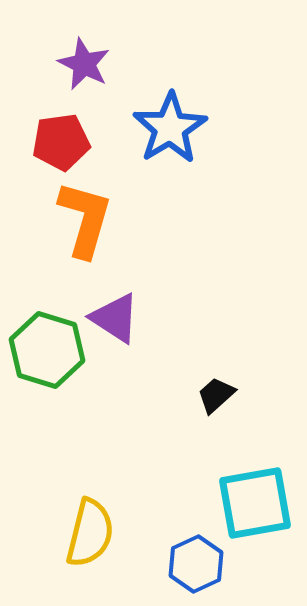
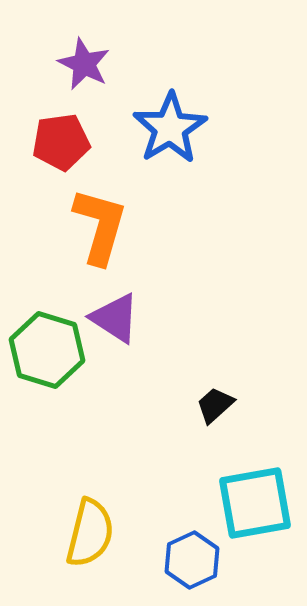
orange L-shape: moved 15 px right, 7 px down
black trapezoid: moved 1 px left, 10 px down
blue hexagon: moved 4 px left, 4 px up
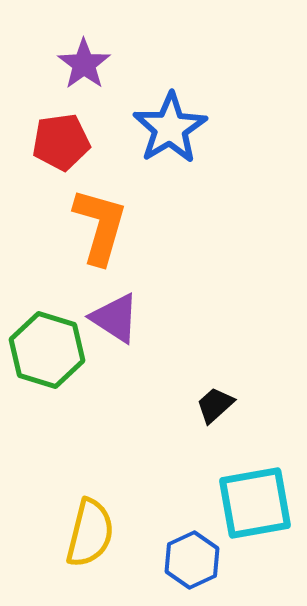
purple star: rotated 10 degrees clockwise
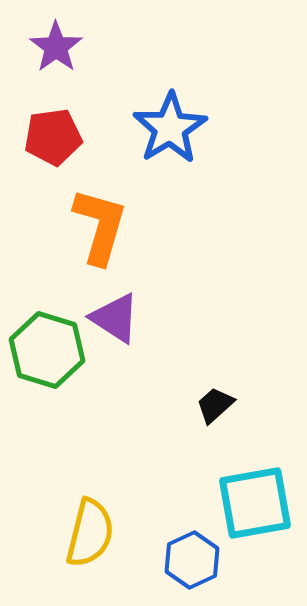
purple star: moved 28 px left, 17 px up
red pentagon: moved 8 px left, 5 px up
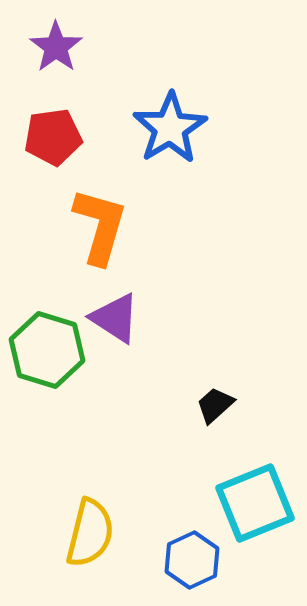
cyan square: rotated 12 degrees counterclockwise
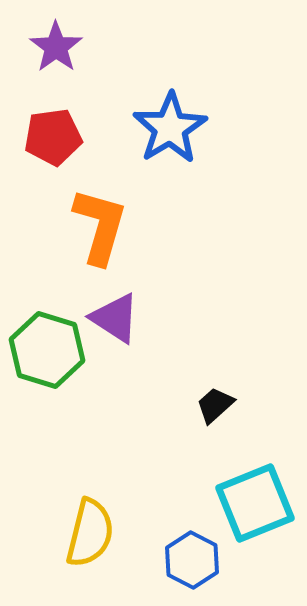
blue hexagon: rotated 8 degrees counterclockwise
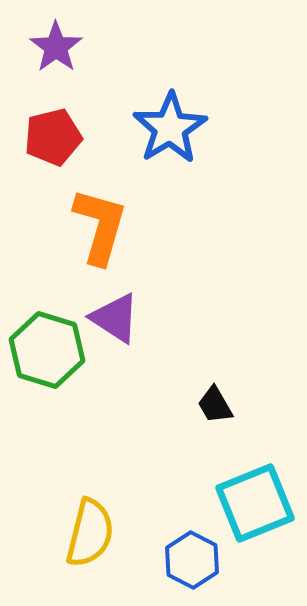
red pentagon: rotated 6 degrees counterclockwise
black trapezoid: rotated 78 degrees counterclockwise
